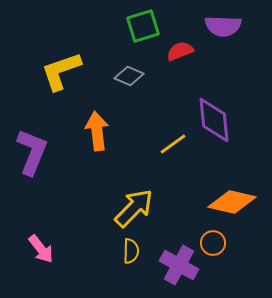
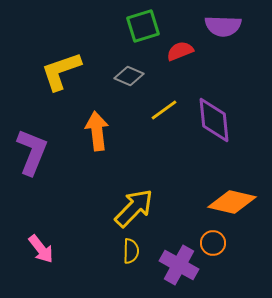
yellow line: moved 9 px left, 34 px up
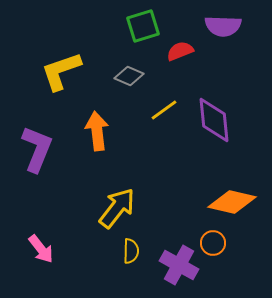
purple L-shape: moved 5 px right, 3 px up
yellow arrow: moved 17 px left; rotated 6 degrees counterclockwise
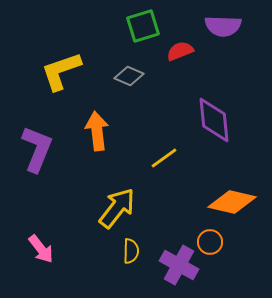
yellow line: moved 48 px down
orange circle: moved 3 px left, 1 px up
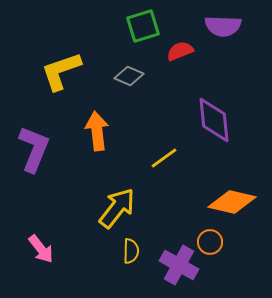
purple L-shape: moved 3 px left
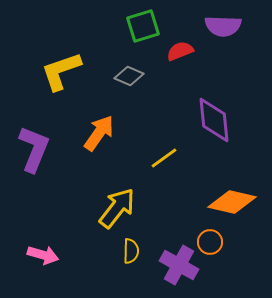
orange arrow: moved 2 px right, 2 px down; rotated 42 degrees clockwise
pink arrow: moved 2 px right, 6 px down; rotated 36 degrees counterclockwise
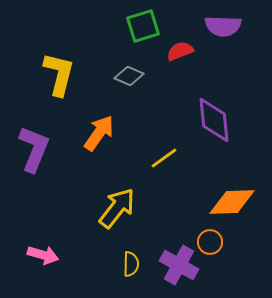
yellow L-shape: moved 2 px left, 3 px down; rotated 123 degrees clockwise
orange diamond: rotated 15 degrees counterclockwise
yellow semicircle: moved 13 px down
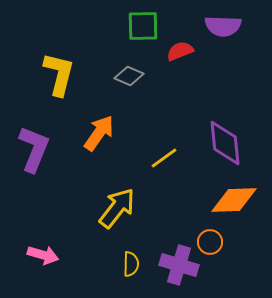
green square: rotated 16 degrees clockwise
purple diamond: moved 11 px right, 23 px down
orange diamond: moved 2 px right, 2 px up
purple cross: rotated 12 degrees counterclockwise
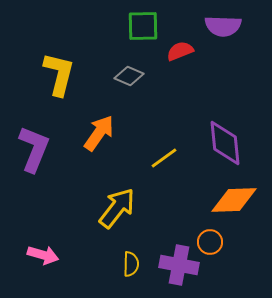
purple cross: rotated 6 degrees counterclockwise
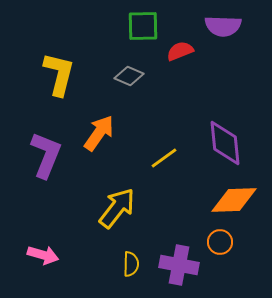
purple L-shape: moved 12 px right, 6 px down
orange circle: moved 10 px right
